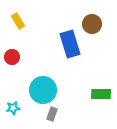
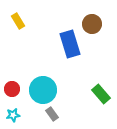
red circle: moved 32 px down
green rectangle: rotated 48 degrees clockwise
cyan star: moved 7 px down
gray rectangle: rotated 56 degrees counterclockwise
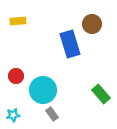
yellow rectangle: rotated 63 degrees counterclockwise
red circle: moved 4 px right, 13 px up
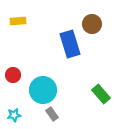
red circle: moved 3 px left, 1 px up
cyan star: moved 1 px right
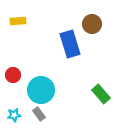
cyan circle: moved 2 px left
gray rectangle: moved 13 px left
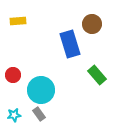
green rectangle: moved 4 px left, 19 px up
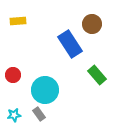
blue rectangle: rotated 16 degrees counterclockwise
cyan circle: moved 4 px right
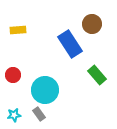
yellow rectangle: moved 9 px down
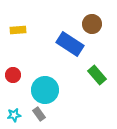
blue rectangle: rotated 24 degrees counterclockwise
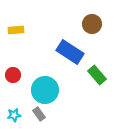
yellow rectangle: moved 2 px left
blue rectangle: moved 8 px down
